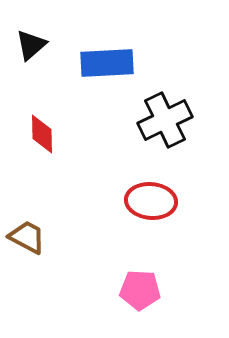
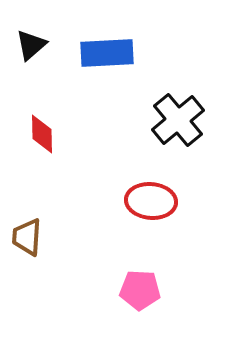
blue rectangle: moved 10 px up
black cross: moved 13 px right; rotated 14 degrees counterclockwise
brown trapezoid: rotated 114 degrees counterclockwise
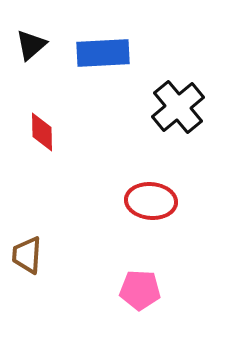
blue rectangle: moved 4 px left
black cross: moved 13 px up
red diamond: moved 2 px up
brown trapezoid: moved 18 px down
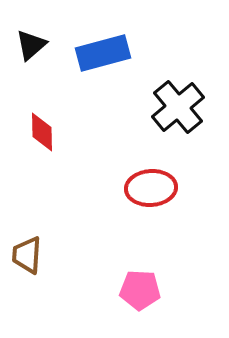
blue rectangle: rotated 12 degrees counterclockwise
red ellipse: moved 13 px up; rotated 9 degrees counterclockwise
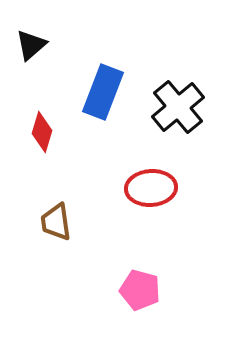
blue rectangle: moved 39 px down; rotated 54 degrees counterclockwise
red diamond: rotated 18 degrees clockwise
brown trapezoid: moved 29 px right, 33 px up; rotated 12 degrees counterclockwise
pink pentagon: rotated 12 degrees clockwise
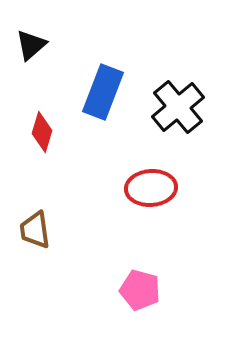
brown trapezoid: moved 21 px left, 8 px down
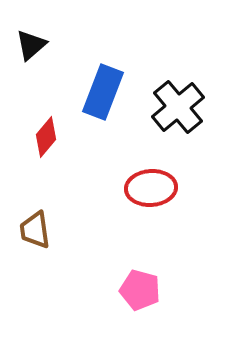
red diamond: moved 4 px right, 5 px down; rotated 24 degrees clockwise
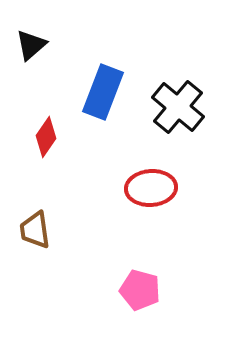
black cross: rotated 10 degrees counterclockwise
red diamond: rotated 6 degrees counterclockwise
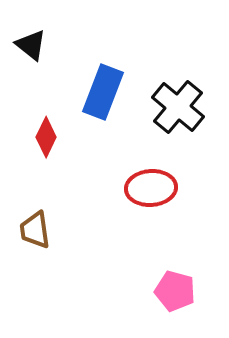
black triangle: rotated 40 degrees counterclockwise
red diamond: rotated 9 degrees counterclockwise
pink pentagon: moved 35 px right, 1 px down
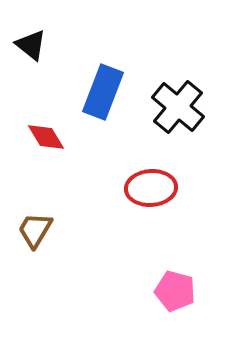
red diamond: rotated 57 degrees counterclockwise
brown trapezoid: rotated 39 degrees clockwise
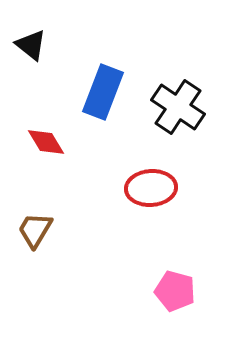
black cross: rotated 6 degrees counterclockwise
red diamond: moved 5 px down
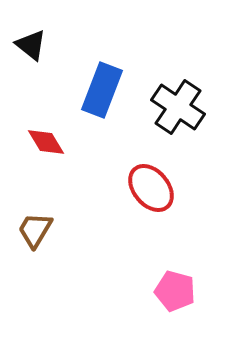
blue rectangle: moved 1 px left, 2 px up
red ellipse: rotated 54 degrees clockwise
